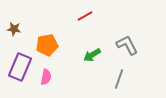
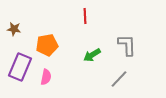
red line: rotated 63 degrees counterclockwise
gray L-shape: rotated 25 degrees clockwise
gray line: rotated 24 degrees clockwise
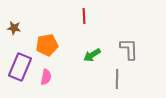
red line: moved 1 px left
brown star: moved 1 px up
gray L-shape: moved 2 px right, 4 px down
gray line: moved 2 px left; rotated 42 degrees counterclockwise
